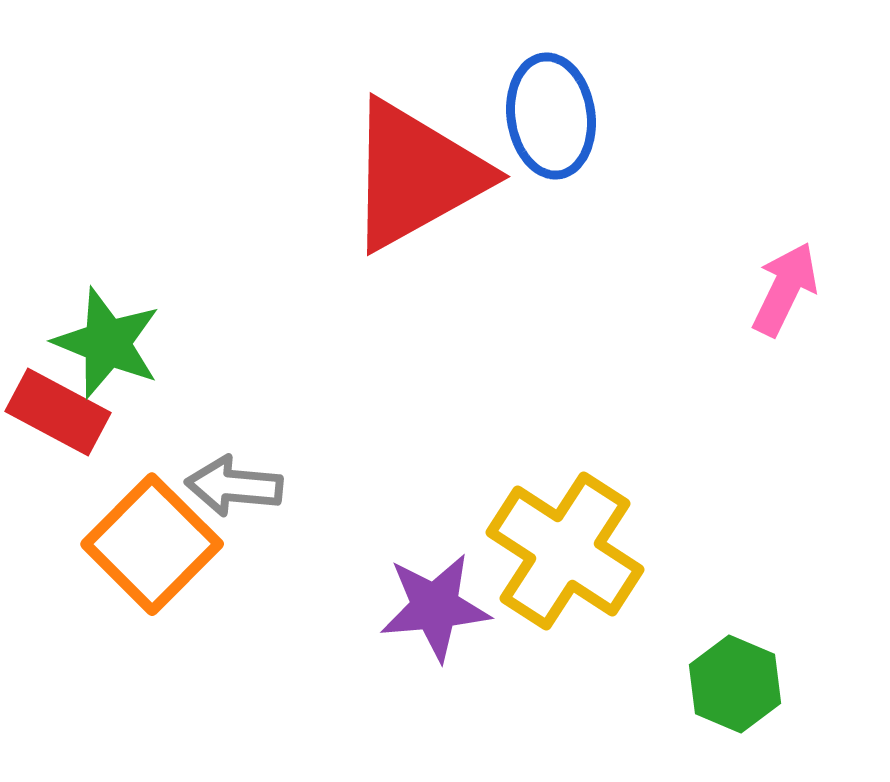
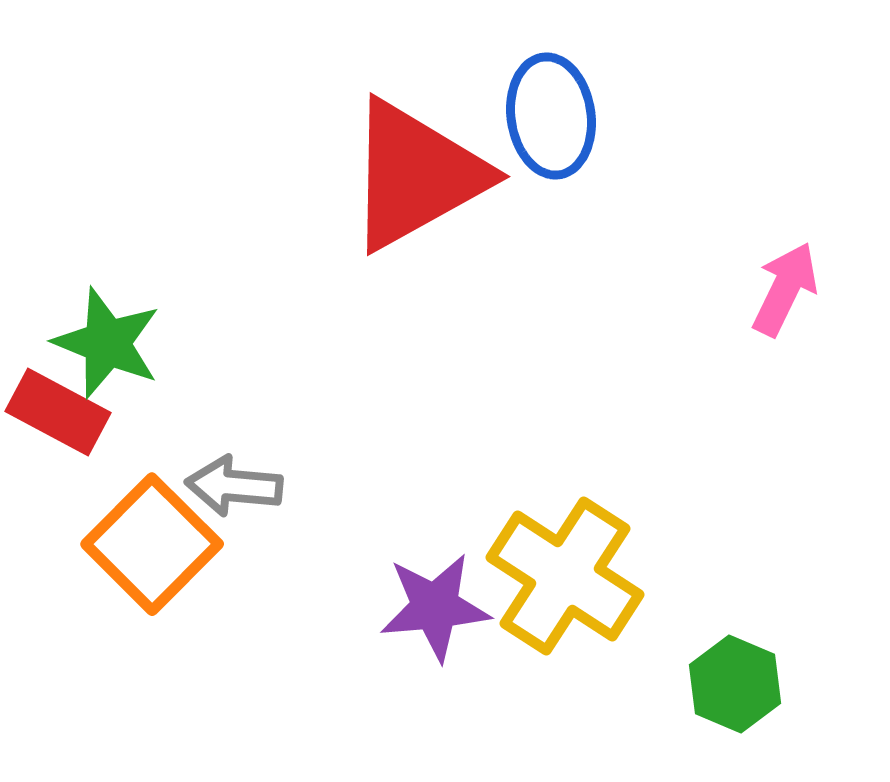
yellow cross: moved 25 px down
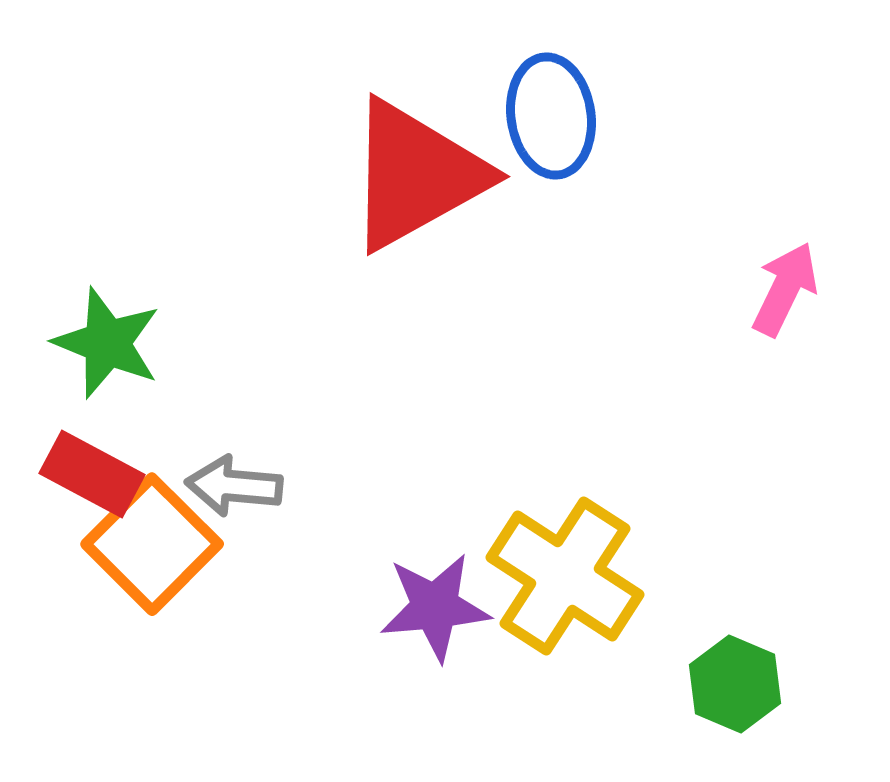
red rectangle: moved 34 px right, 62 px down
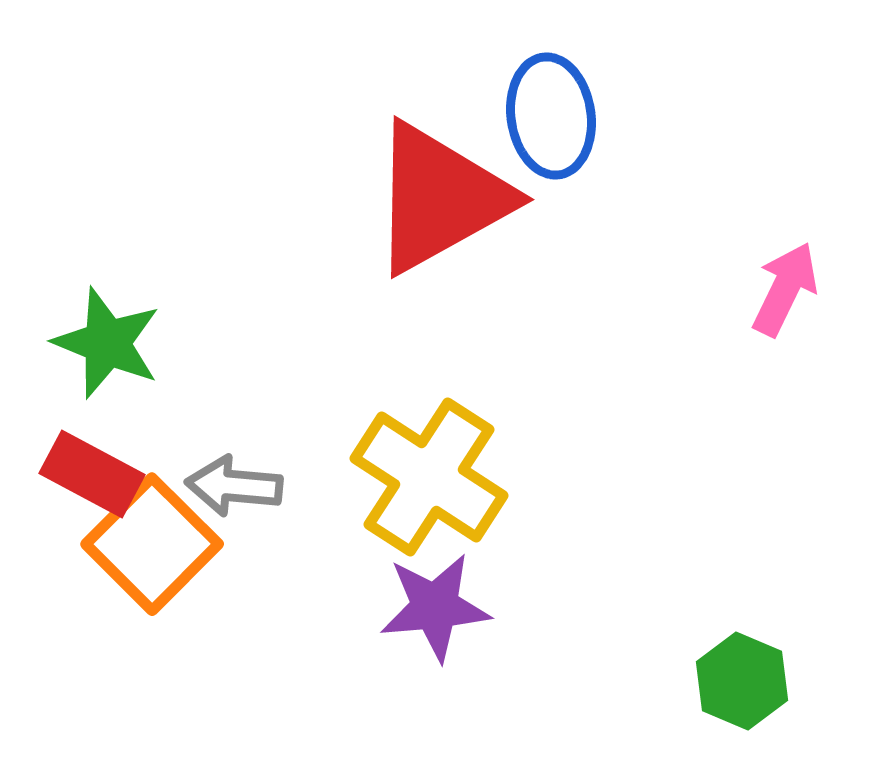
red triangle: moved 24 px right, 23 px down
yellow cross: moved 136 px left, 99 px up
green hexagon: moved 7 px right, 3 px up
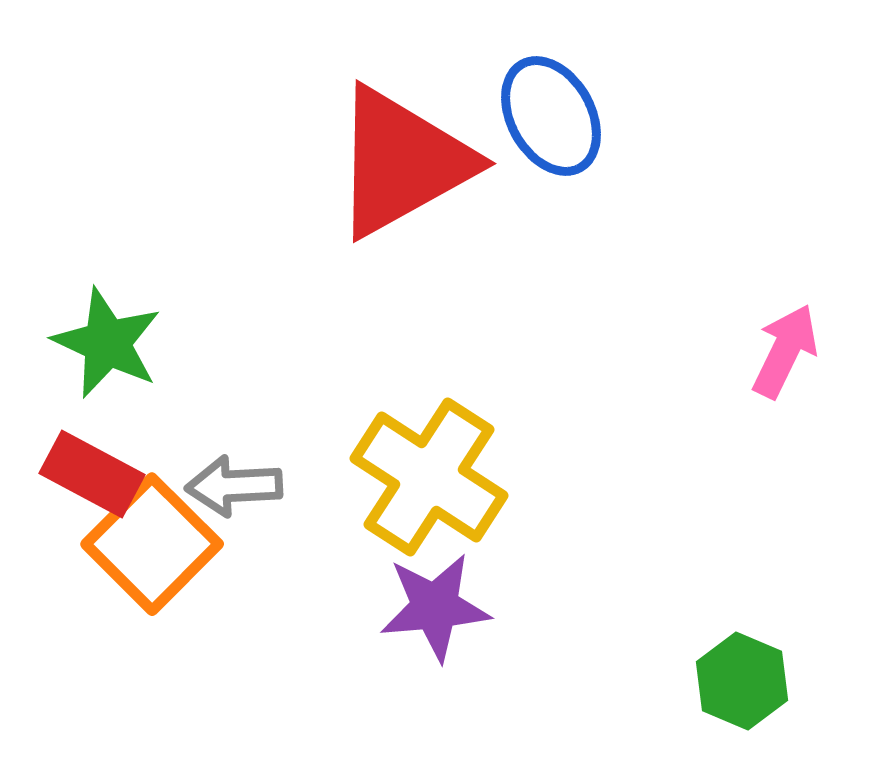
blue ellipse: rotated 21 degrees counterclockwise
red triangle: moved 38 px left, 36 px up
pink arrow: moved 62 px down
green star: rotated 3 degrees clockwise
gray arrow: rotated 8 degrees counterclockwise
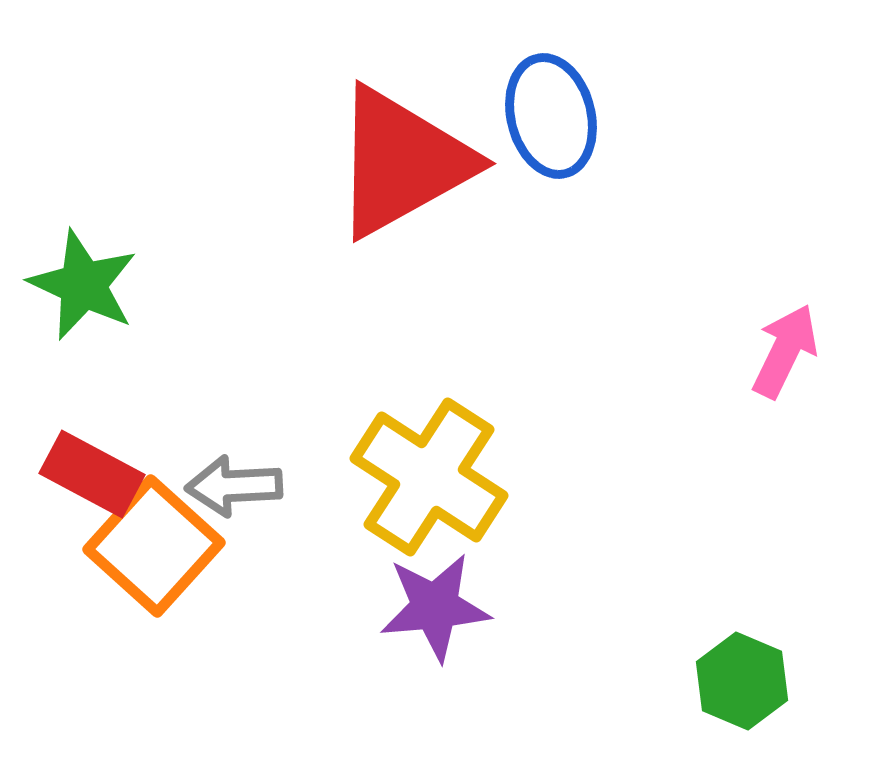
blue ellipse: rotated 15 degrees clockwise
green star: moved 24 px left, 58 px up
orange square: moved 2 px right, 2 px down; rotated 3 degrees counterclockwise
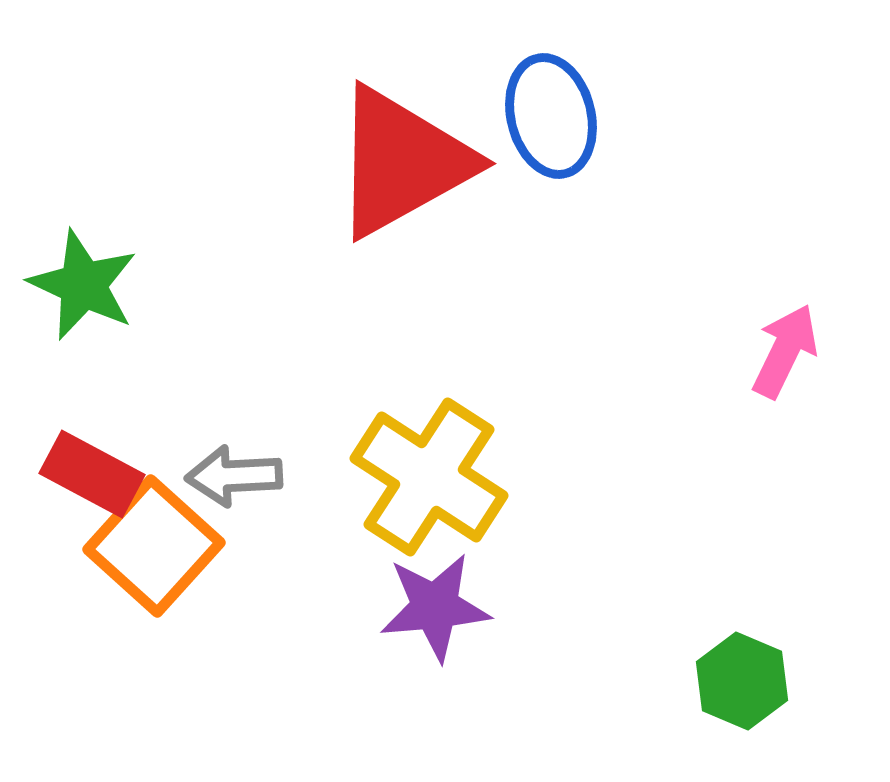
gray arrow: moved 10 px up
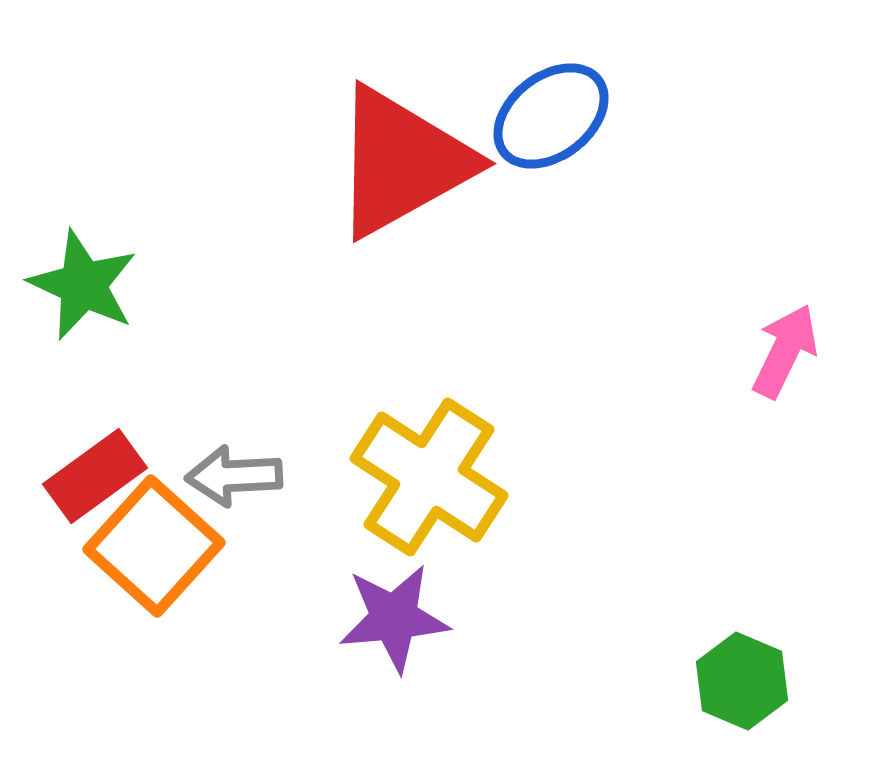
blue ellipse: rotated 66 degrees clockwise
red rectangle: moved 3 px right, 2 px down; rotated 64 degrees counterclockwise
purple star: moved 41 px left, 11 px down
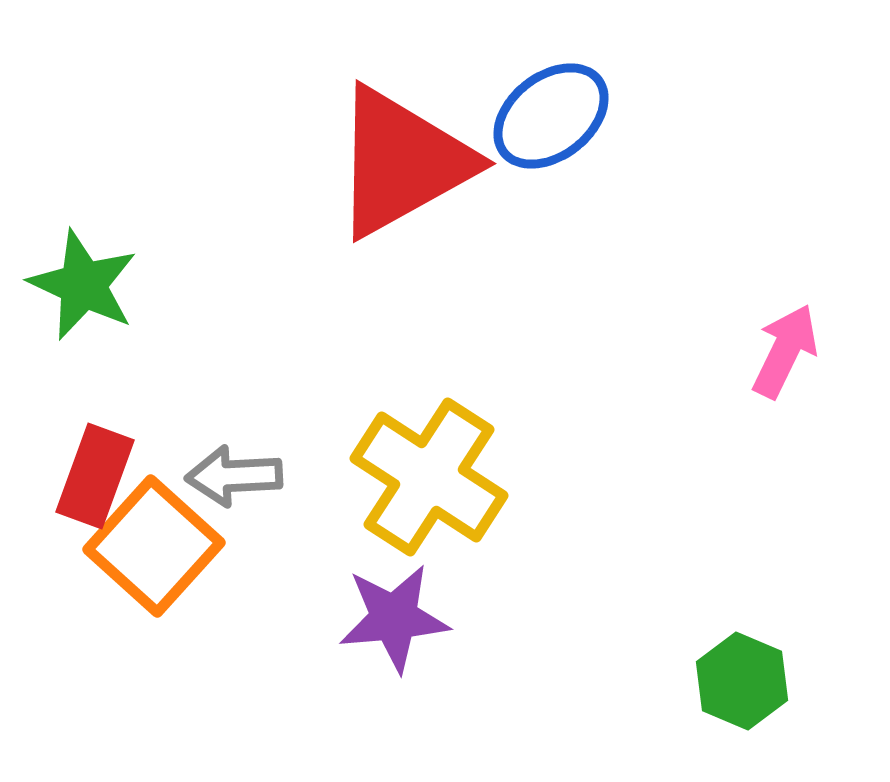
red rectangle: rotated 34 degrees counterclockwise
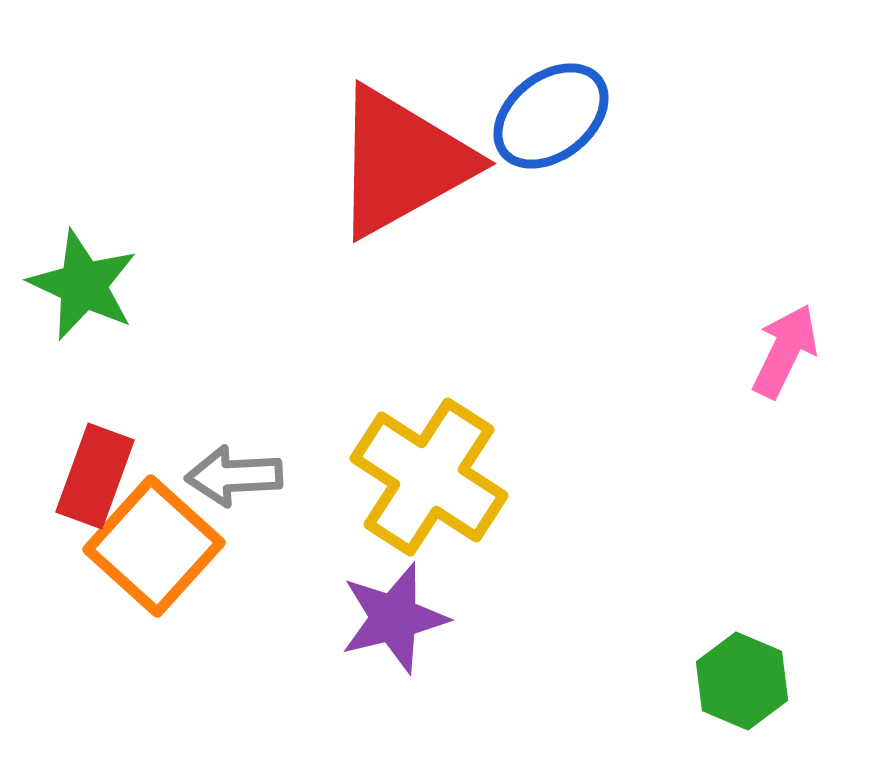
purple star: rotated 9 degrees counterclockwise
